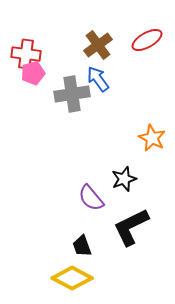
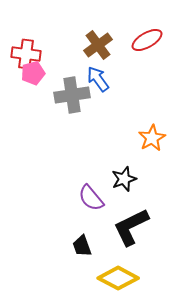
gray cross: moved 1 px down
orange star: rotated 16 degrees clockwise
yellow diamond: moved 46 px right
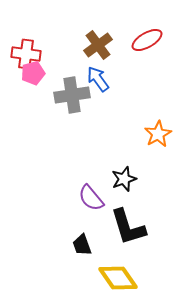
orange star: moved 6 px right, 4 px up
black L-shape: moved 3 px left; rotated 81 degrees counterclockwise
black trapezoid: moved 1 px up
yellow diamond: rotated 27 degrees clockwise
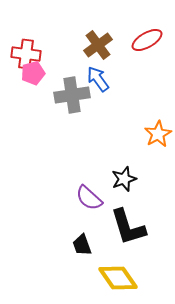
purple semicircle: moved 2 px left; rotated 8 degrees counterclockwise
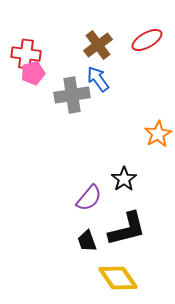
black star: rotated 15 degrees counterclockwise
purple semicircle: rotated 92 degrees counterclockwise
black L-shape: moved 1 px left, 2 px down; rotated 87 degrees counterclockwise
black trapezoid: moved 5 px right, 4 px up
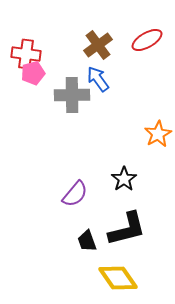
gray cross: rotated 8 degrees clockwise
purple semicircle: moved 14 px left, 4 px up
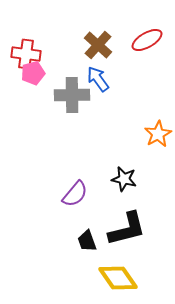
brown cross: rotated 12 degrees counterclockwise
black star: rotated 25 degrees counterclockwise
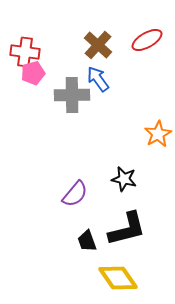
red cross: moved 1 px left, 2 px up
